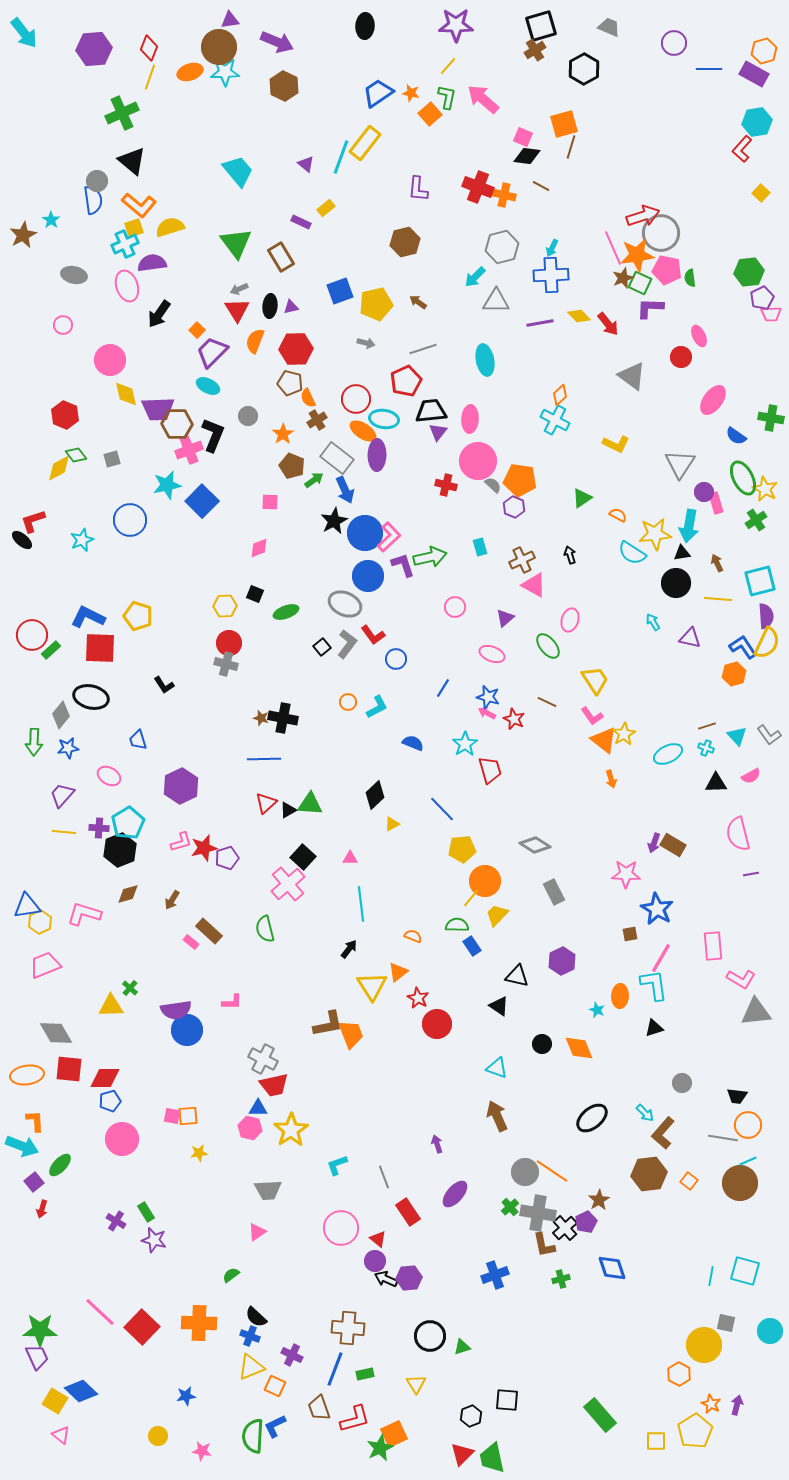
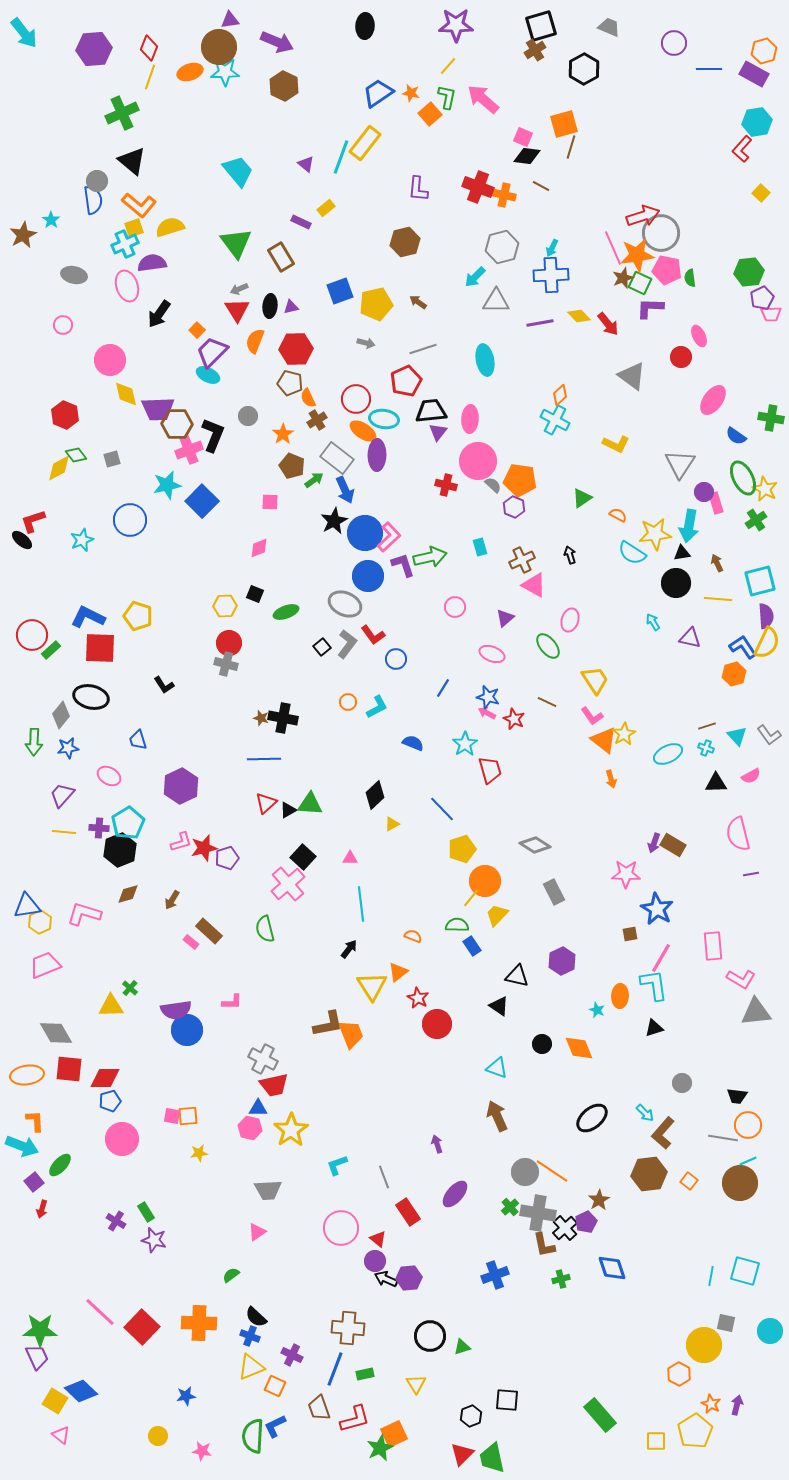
cyan ellipse at (208, 386): moved 11 px up
yellow pentagon at (462, 849): rotated 12 degrees counterclockwise
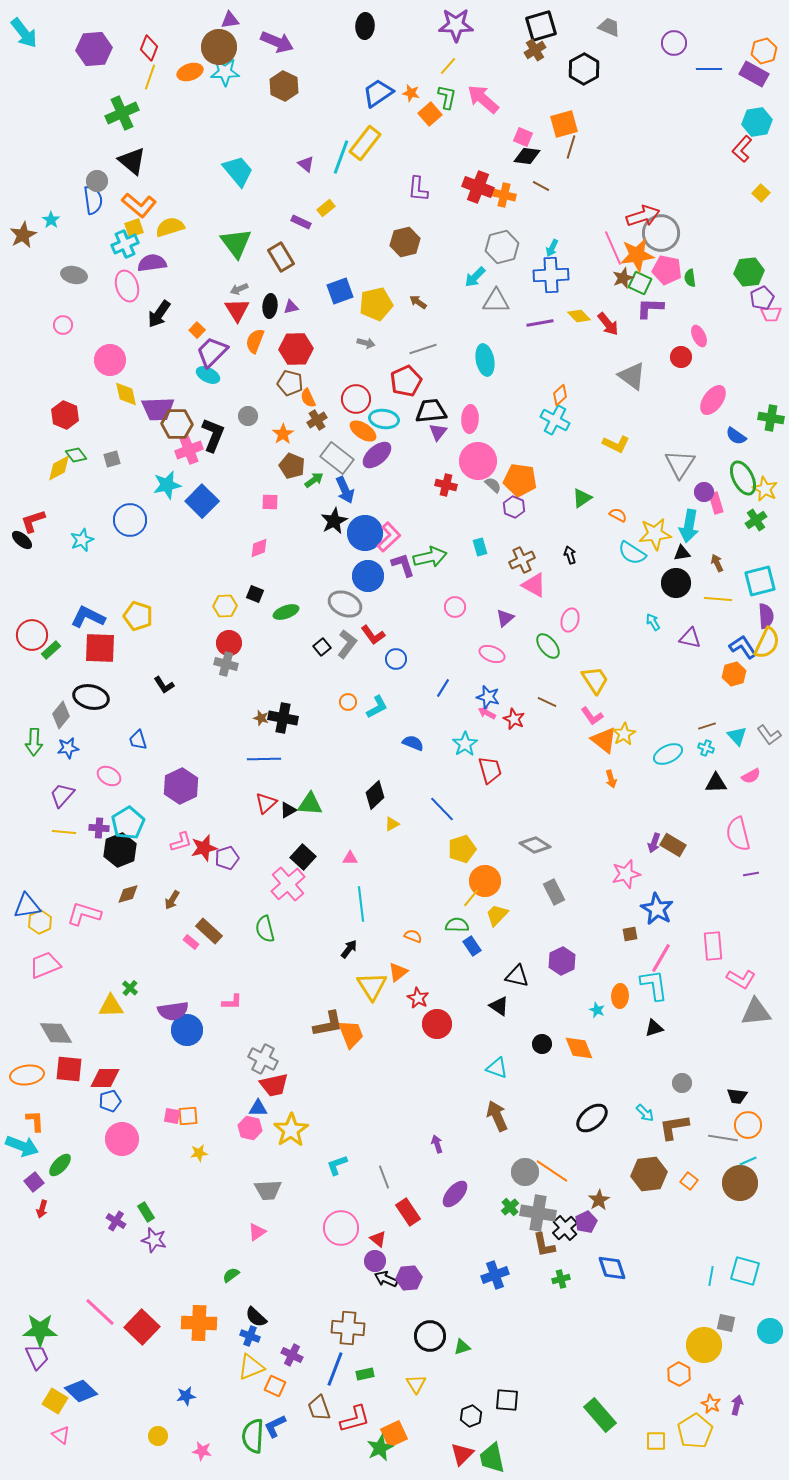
purple ellipse at (377, 455): rotated 48 degrees clockwise
pink star at (626, 874): rotated 16 degrees counterclockwise
purple semicircle at (176, 1010): moved 3 px left, 1 px down
brown L-shape at (663, 1133): moved 11 px right, 6 px up; rotated 40 degrees clockwise
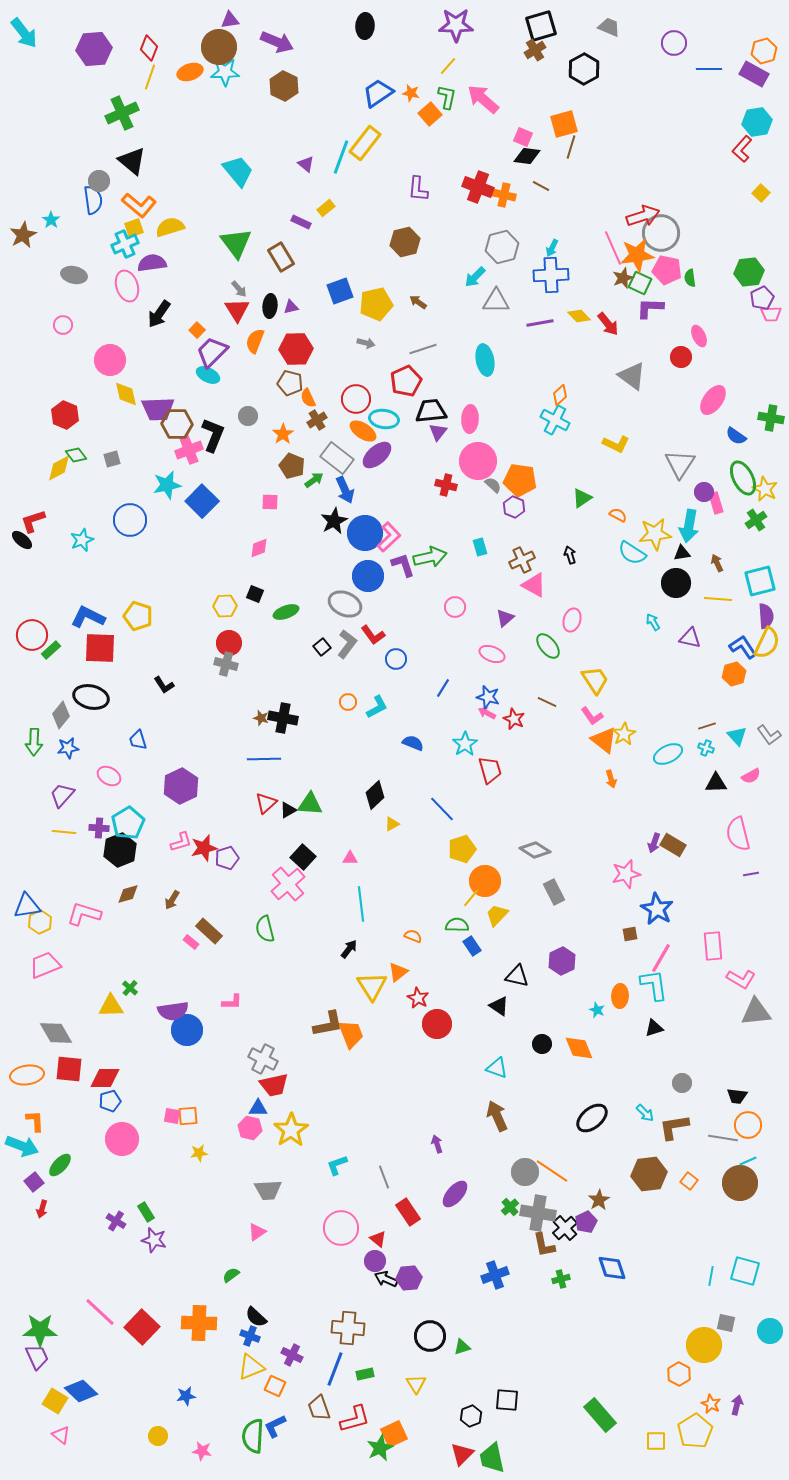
gray circle at (97, 181): moved 2 px right
gray arrow at (239, 289): rotated 108 degrees counterclockwise
pink ellipse at (570, 620): moved 2 px right
gray diamond at (535, 845): moved 5 px down
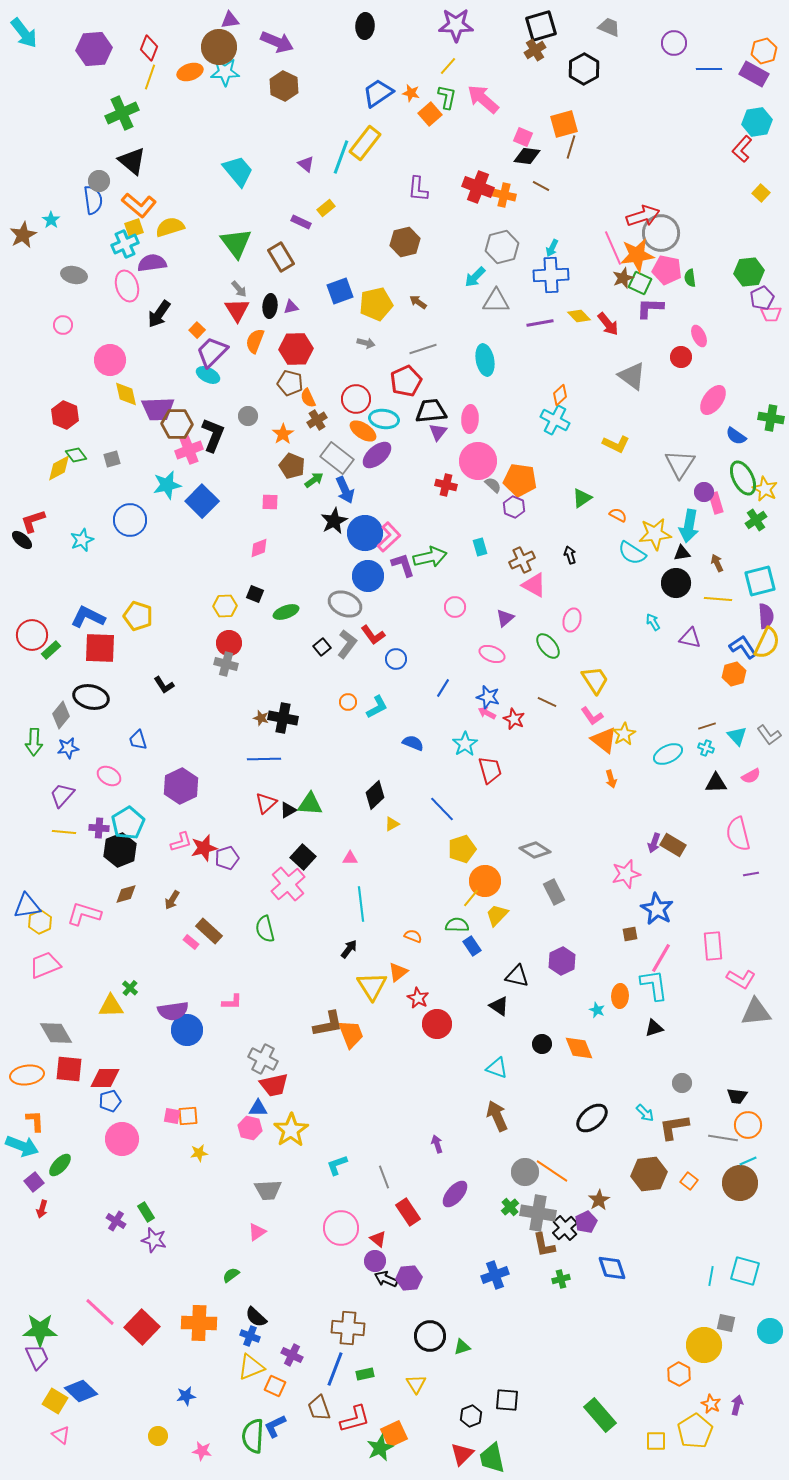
brown diamond at (128, 894): moved 2 px left
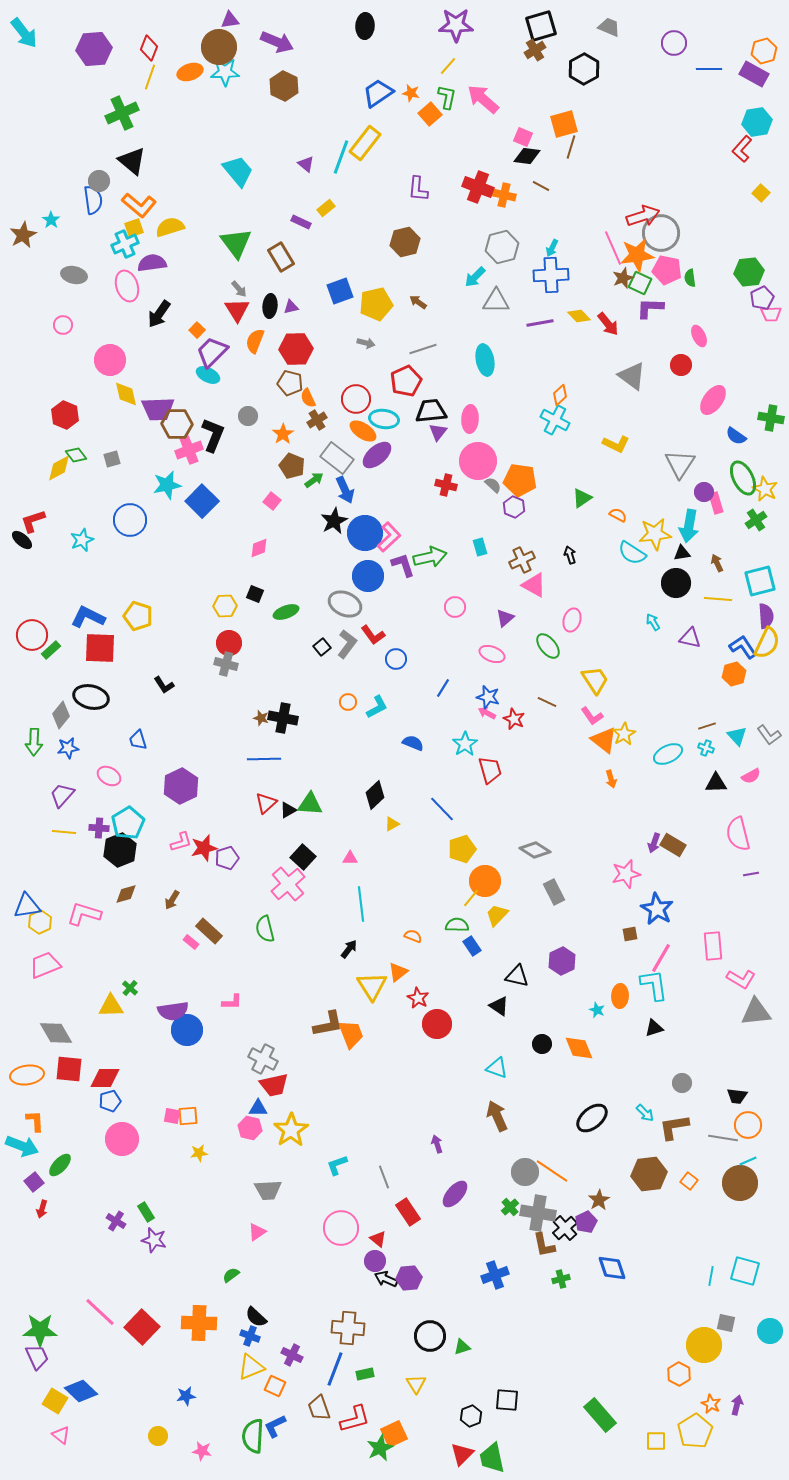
red circle at (681, 357): moved 8 px down
pink square at (270, 502): moved 2 px right, 1 px up; rotated 36 degrees clockwise
